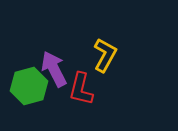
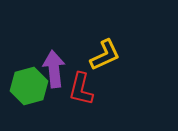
yellow L-shape: rotated 36 degrees clockwise
purple arrow: rotated 21 degrees clockwise
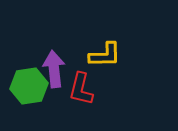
yellow L-shape: rotated 24 degrees clockwise
green hexagon: rotated 6 degrees clockwise
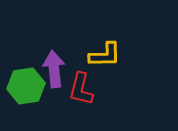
green hexagon: moved 3 px left
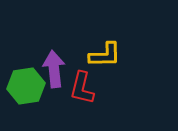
red L-shape: moved 1 px right, 1 px up
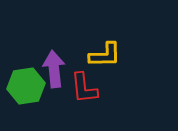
red L-shape: moved 2 px right; rotated 20 degrees counterclockwise
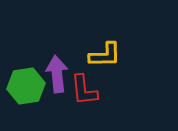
purple arrow: moved 3 px right, 5 px down
red L-shape: moved 2 px down
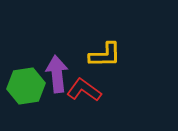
red L-shape: rotated 132 degrees clockwise
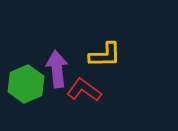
purple arrow: moved 5 px up
green hexagon: moved 2 px up; rotated 15 degrees counterclockwise
